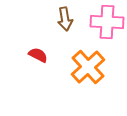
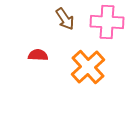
brown arrow: rotated 25 degrees counterclockwise
red semicircle: rotated 24 degrees counterclockwise
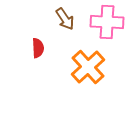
red semicircle: moved 7 px up; rotated 84 degrees clockwise
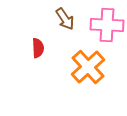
pink cross: moved 3 px down
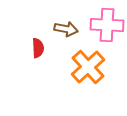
brown arrow: moved 1 px right, 10 px down; rotated 45 degrees counterclockwise
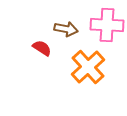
red semicircle: moved 4 px right; rotated 54 degrees counterclockwise
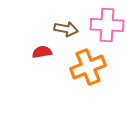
red semicircle: moved 4 px down; rotated 42 degrees counterclockwise
orange cross: rotated 20 degrees clockwise
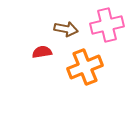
pink cross: rotated 16 degrees counterclockwise
orange cross: moved 3 px left
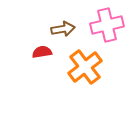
brown arrow: moved 3 px left; rotated 20 degrees counterclockwise
orange cross: rotated 16 degrees counterclockwise
